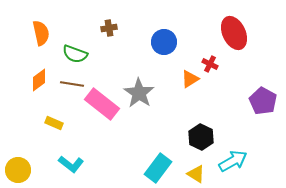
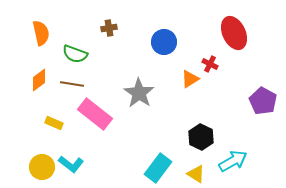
pink rectangle: moved 7 px left, 10 px down
yellow circle: moved 24 px right, 3 px up
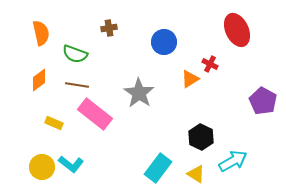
red ellipse: moved 3 px right, 3 px up
brown line: moved 5 px right, 1 px down
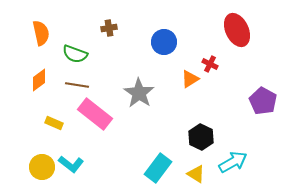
cyan arrow: moved 1 px down
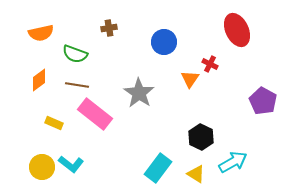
orange semicircle: rotated 90 degrees clockwise
orange triangle: rotated 24 degrees counterclockwise
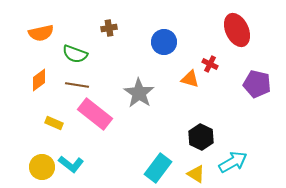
orange triangle: rotated 48 degrees counterclockwise
purple pentagon: moved 6 px left, 17 px up; rotated 16 degrees counterclockwise
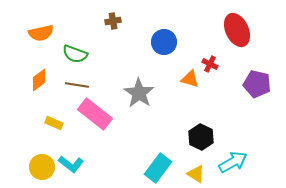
brown cross: moved 4 px right, 7 px up
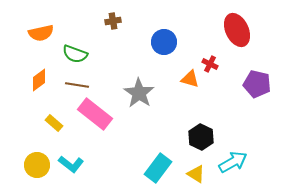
yellow rectangle: rotated 18 degrees clockwise
yellow circle: moved 5 px left, 2 px up
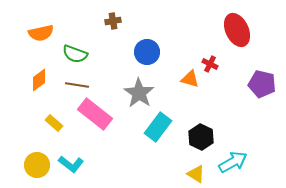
blue circle: moved 17 px left, 10 px down
purple pentagon: moved 5 px right
cyan rectangle: moved 41 px up
